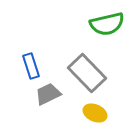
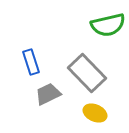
green semicircle: moved 1 px right, 1 px down
blue rectangle: moved 4 px up
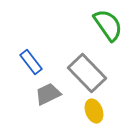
green semicircle: rotated 112 degrees counterclockwise
blue rectangle: rotated 20 degrees counterclockwise
yellow ellipse: moved 1 px left, 2 px up; rotated 45 degrees clockwise
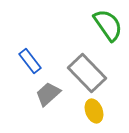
blue rectangle: moved 1 px left, 1 px up
gray trapezoid: rotated 16 degrees counterclockwise
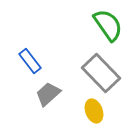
gray rectangle: moved 14 px right
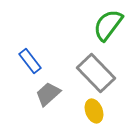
green semicircle: rotated 108 degrees counterclockwise
gray rectangle: moved 5 px left
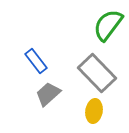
blue rectangle: moved 6 px right
gray rectangle: moved 1 px right
yellow ellipse: rotated 30 degrees clockwise
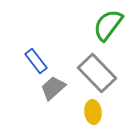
gray trapezoid: moved 5 px right, 6 px up
yellow ellipse: moved 1 px left, 1 px down; rotated 15 degrees counterclockwise
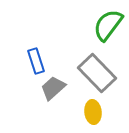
blue rectangle: rotated 20 degrees clockwise
